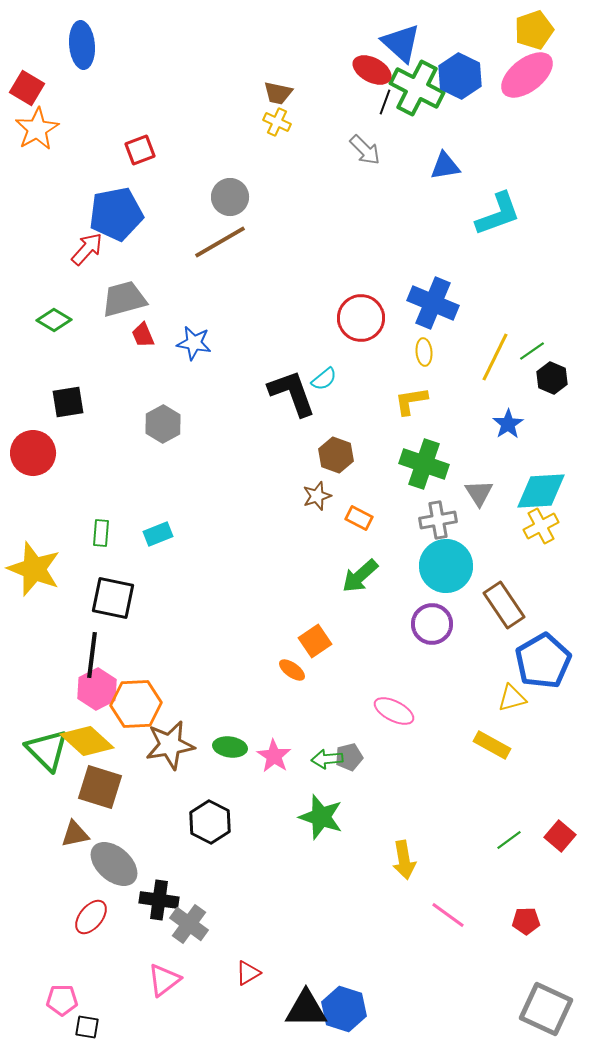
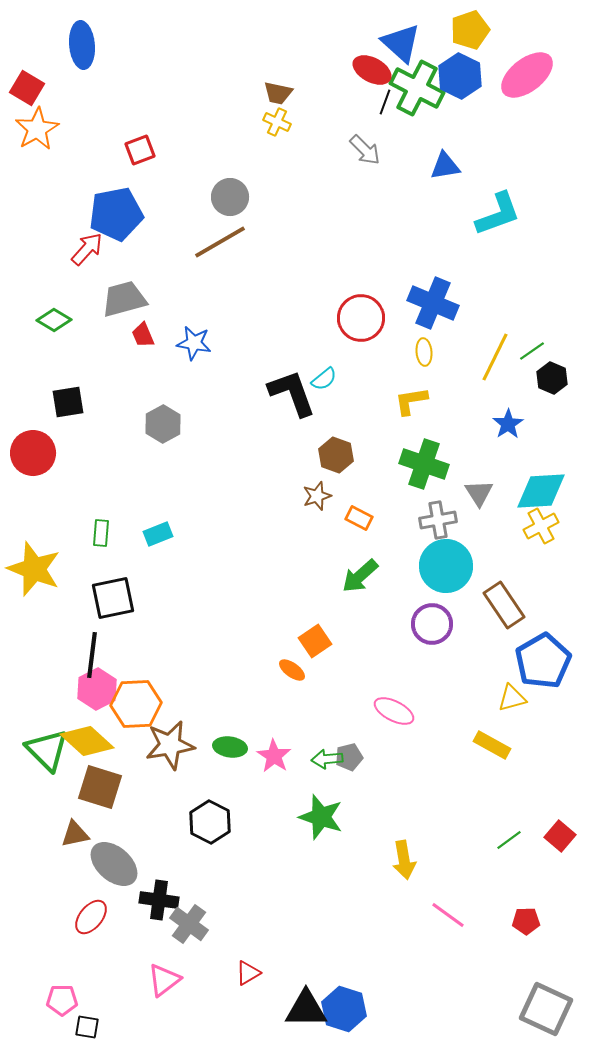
yellow pentagon at (534, 30): moved 64 px left
black square at (113, 598): rotated 24 degrees counterclockwise
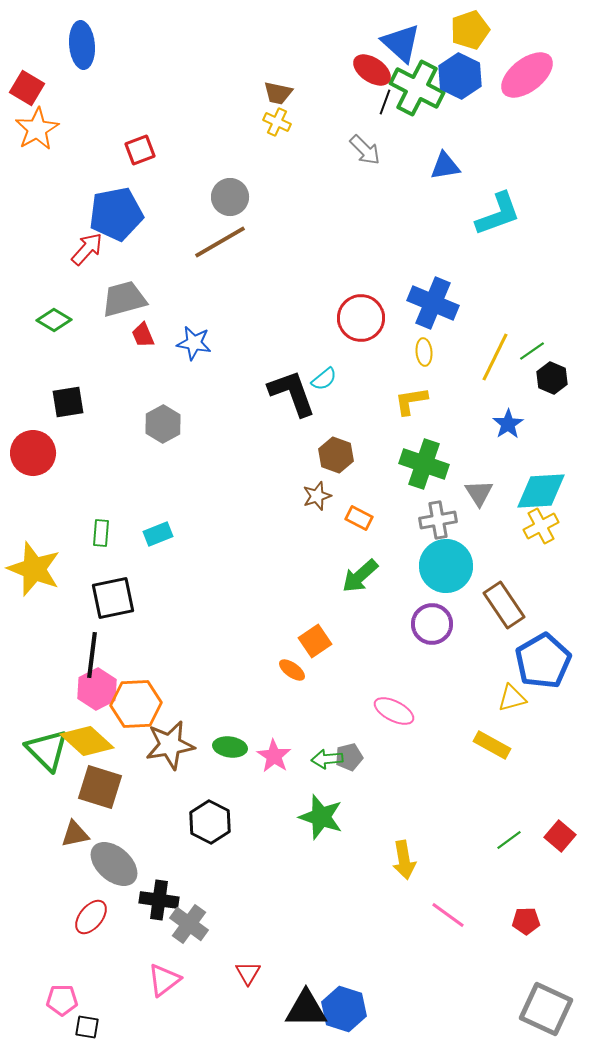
red ellipse at (372, 70): rotated 6 degrees clockwise
red triangle at (248, 973): rotated 28 degrees counterclockwise
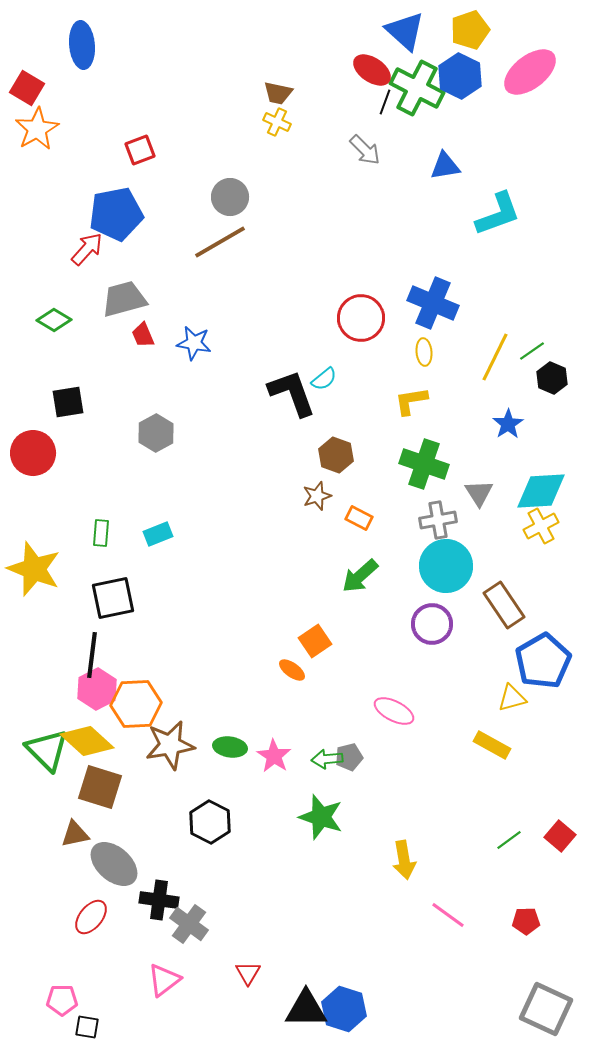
blue triangle at (401, 43): moved 4 px right, 12 px up
pink ellipse at (527, 75): moved 3 px right, 3 px up
gray hexagon at (163, 424): moved 7 px left, 9 px down
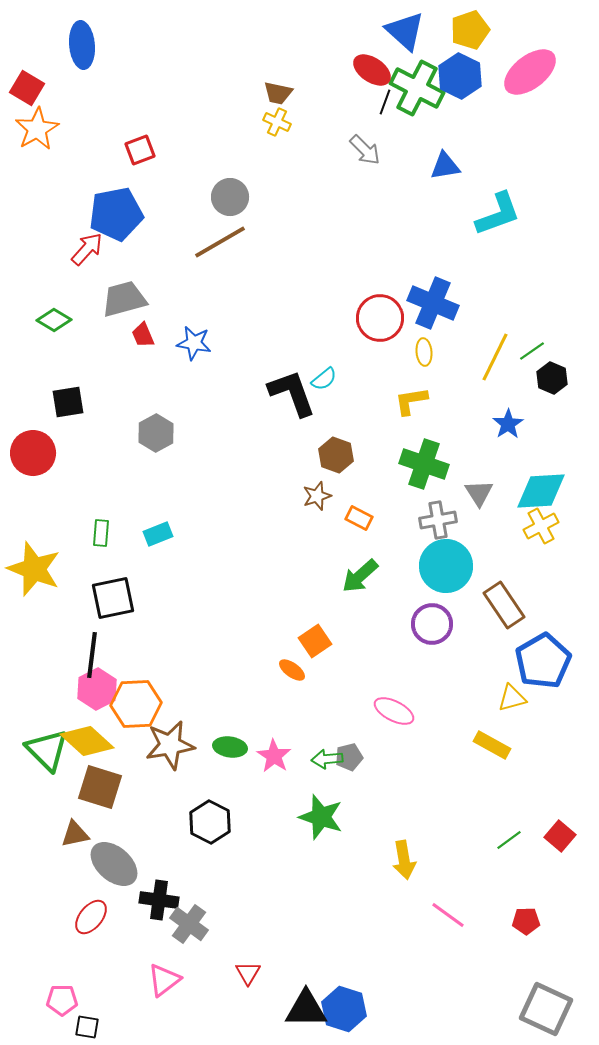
red circle at (361, 318): moved 19 px right
